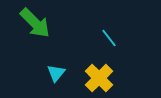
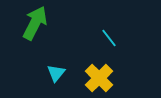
green arrow: rotated 108 degrees counterclockwise
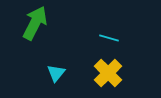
cyan line: rotated 36 degrees counterclockwise
yellow cross: moved 9 px right, 5 px up
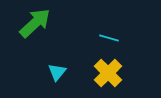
green arrow: rotated 20 degrees clockwise
cyan triangle: moved 1 px right, 1 px up
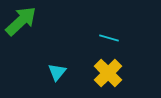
green arrow: moved 14 px left, 2 px up
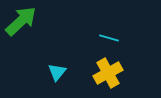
yellow cross: rotated 16 degrees clockwise
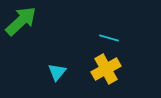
yellow cross: moved 2 px left, 4 px up
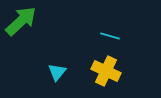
cyan line: moved 1 px right, 2 px up
yellow cross: moved 2 px down; rotated 36 degrees counterclockwise
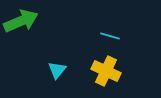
green arrow: rotated 20 degrees clockwise
cyan triangle: moved 2 px up
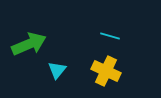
green arrow: moved 8 px right, 23 px down
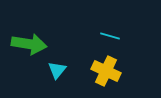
green arrow: rotated 32 degrees clockwise
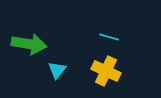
cyan line: moved 1 px left, 1 px down
